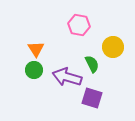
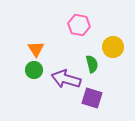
green semicircle: rotated 12 degrees clockwise
purple arrow: moved 1 px left, 2 px down
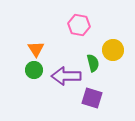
yellow circle: moved 3 px down
green semicircle: moved 1 px right, 1 px up
purple arrow: moved 3 px up; rotated 16 degrees counterclockwise
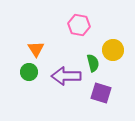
green circle: moved 5 px left, 2 px down
purple square: moved 9 px right, 5 px up
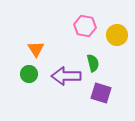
pink hexagon: moved 6 px right, 1 px down
yellow circle: moved 4 px right, 15 px up
green circle: moved 2 px down
